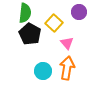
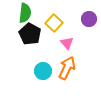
purple circle: moved 10 px right, 7 px down
orange arrow: rotated 15 degrees clockwise
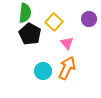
yellow square: moved 1 px up
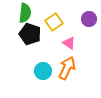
yellow square: rotated 12 degrees clockwise
black pentagon: rotated 10 degrees counterclockwise
pink triangle: moved 2 px right; rotated 16 degrees counterclockwise
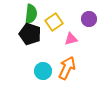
green semicircle: moved 6 px right, 1 px down
pink triangle: moved 2 px right, 4 px up; rotated 48 degrees counterclockwise
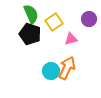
green semicircle: rotated 30 degrees counterclockwise
cyan circle: moved 8 px right
